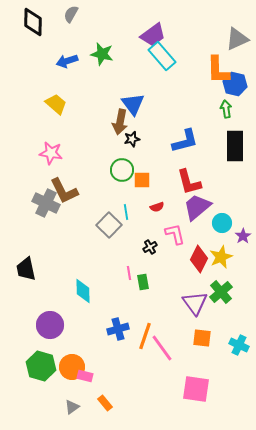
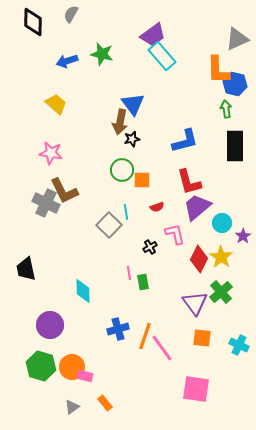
yellow star at (221, 257): rotated 15 degrees counterclockwise
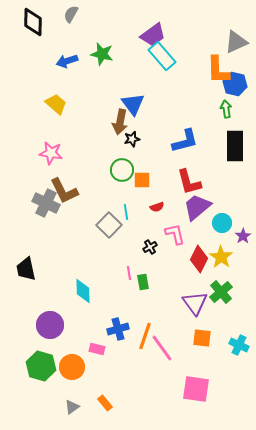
gray triangle at (237, 39): moved 1 px left, 3 px down
pink rectangle at (85, 376): moved 12 px right, 27 px up
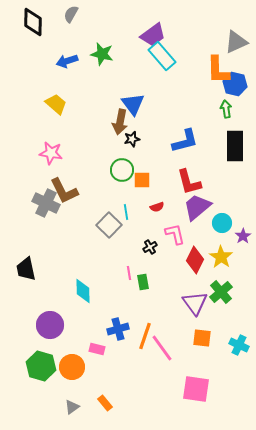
red diamond at (199, 259): moved 4 px left, 1 px down
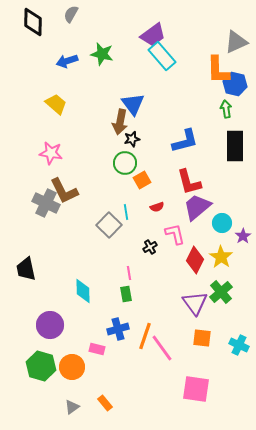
green circle at (122, 170): moved 3 px right, 7 px up
orange square at (142, 180): rotated 30 degrees counterclockwise
green rectangle at (143, 282): moved 17 px left, 12 px down
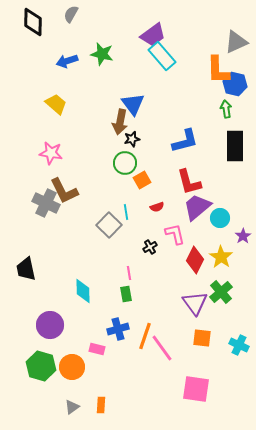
cyan circle at (222, 223): moved 2 px left, 5 px up
orange rectangle at (105, 403): moved 4 px left, 2 px down; rotated 42 degrees clockwise
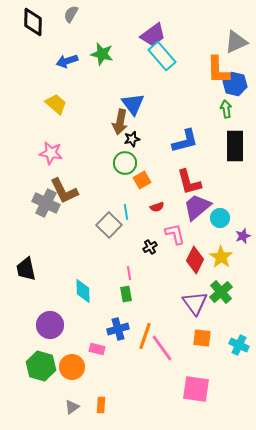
purple star at (243, 236): rotated 14 degrees clockwise
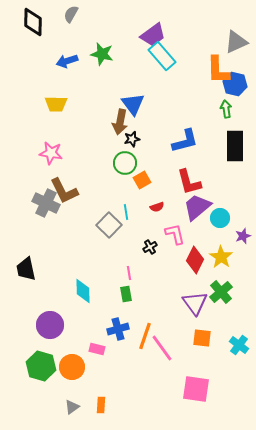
yellow trapezoid at (56, 104): rotated 140 degrees clockwise
cyan cross at (239, 345): rotated 12 degrees clockwise
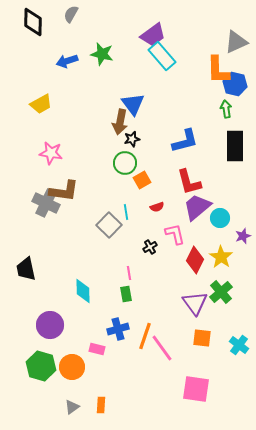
yellow trapezoid at (56, 104): moved 15 px left; rotated 30 degrees counterclockwise
brown L-shape at (64, 191): rotated 56 degrees counterclockwise
